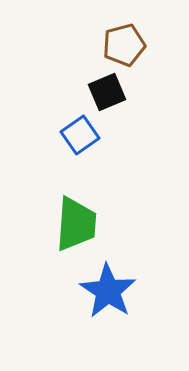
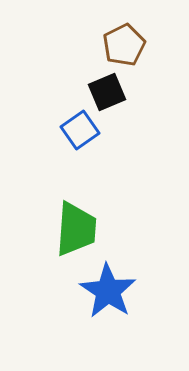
brown pentagon: rotated 12 degrees counterclockwise
blue square: moved 5 px up
green trapezoid: moved 5 px down
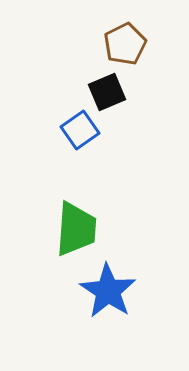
brown pentagon: moved 1 px right, 1 px up
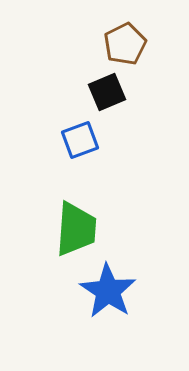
blue square: moved 10 px down; rotated 15 degrees clockwise
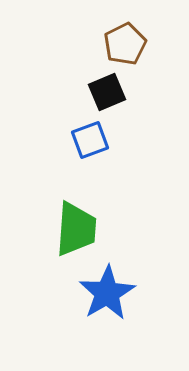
blue square: moved 10 px right
blue star: moved 1 px left, 2 px down; rotated 8 degrees clockwise
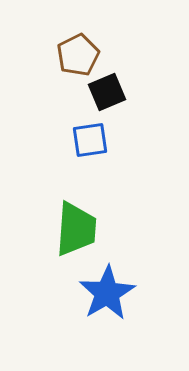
brown pentagon: moved 47 px left, 11 px down
blue square: rotated 12 degrees clockwise
